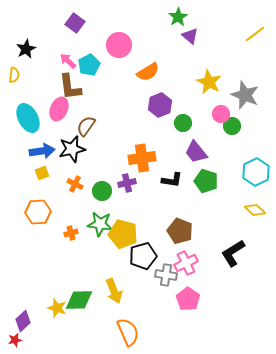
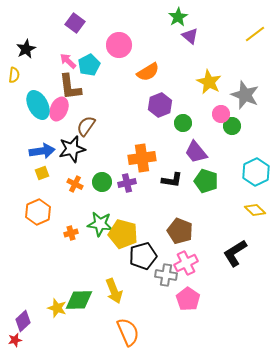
cyan ellipse at (28, 118): moved 10 px right, 13 px up
green circle at (102, 191): moved 9 px up
orange hexagon at (38, 212): rotated 20 degrees counterclockwise
black L-shape at (233, 253): moved 2 px right
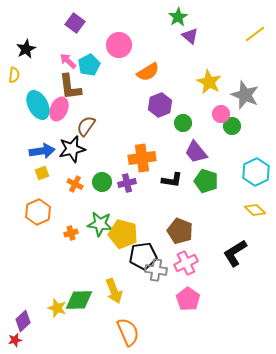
black pentagon at (143, 256): rotated 8 degrees clockwise
gray cross at (166, 275): moved 10 px left, 5 px up
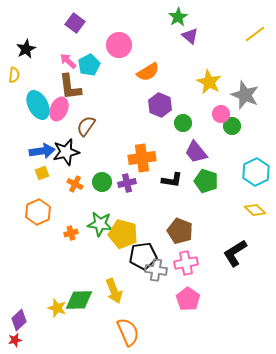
purple hexagon at (160, 105): rotated 15 degrees counterclockwise
black star at (72, 149): moved 6 px left, 3 px down
pink cross at (186, 263): rotated 15 degrees clockwise
purple diamond at (23, 321): moved 4 px left, 1 px up
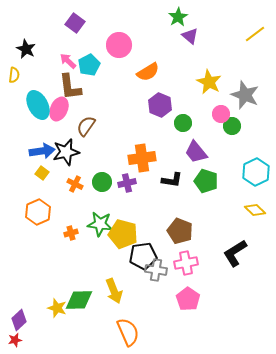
black star at (26, 49): rotated 18 degrees counterclockwise
yellow square at (42, 173): rotated 32 degrees counterclockwise
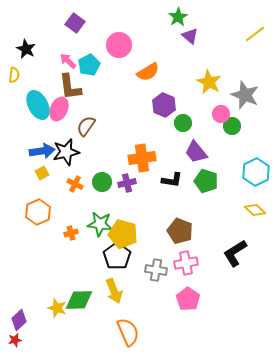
purple hexagon at (160, 105): moved 4 px right
yellow square at (42, 173): rotated 24 degrees clockwise
black pentagon at (143, 256): moved 26 px left; rotated 28 degrees counterclockwise
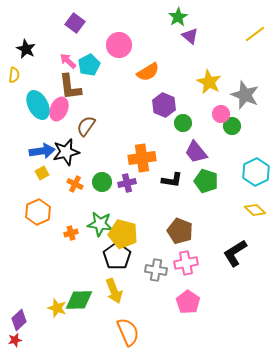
pink pentagon at (188, 299): moved 3 px down
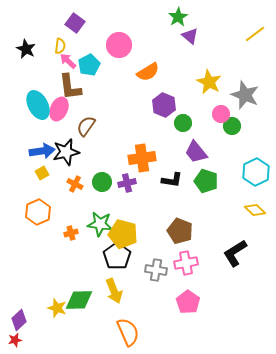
yellow semicircle at (14, 75): moved 46 px right, 29 px up
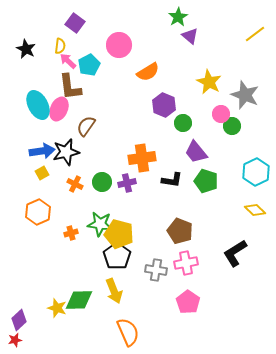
yellow pentagon at (123, 234): moved 4 px left
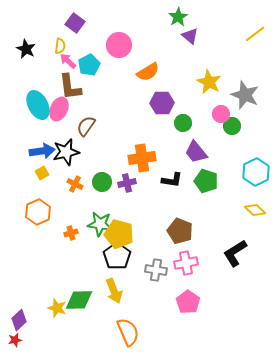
purple hexagon at (164, 105): moved 2 px left, 2 px up; rotated 25 degrees counterclockwise
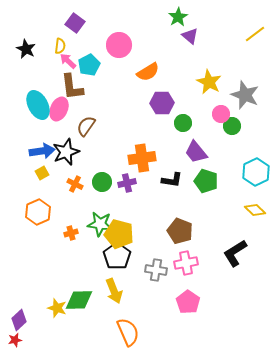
brown L-shape at (70, 87): moved 2 px right
black star at (66, 152): rotated 8 degrees counterclockwise
